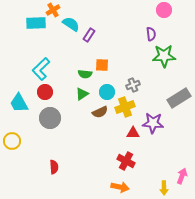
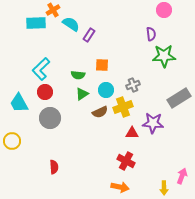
green semicircle: moved 7 px left, 1 px down
cyan circle: moved 1 px left, 2 px up
yellow cross: moved 2 px left
red triangle: moved 1 px left
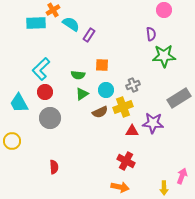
red triangle: moved 2 px up
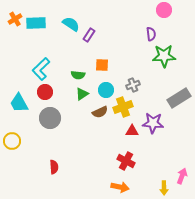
orange cross: moved 38 px left, 9 px down
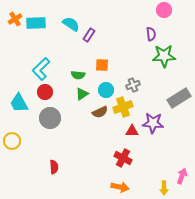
red cross: moved 3 px left, 3 px up
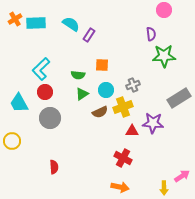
pink arrow: rotated 35 degrees clockwise
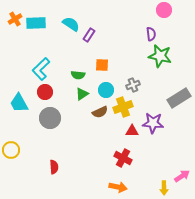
green star: moved 4 px left; rotated 15 degrees clockwise
yellow circle: moved 1 px left, 9 px down
orange arrow: moved 2 px left
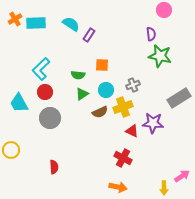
red triangle: rotated 24 degrees clockwise
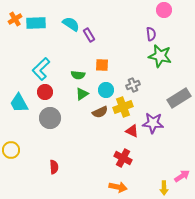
purple rectangle: rotated 64 degrees counterclockwise
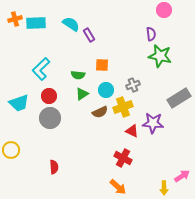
orange cross: rotated 16 degrees clockwise
red circle: moved 4 px right, 4 px down
cyan trapezoid: rotated 80 degrees counterclockwise
orange arrow: rotated 30 degrees clockwise
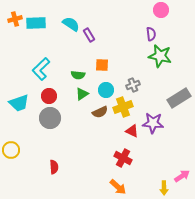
pink circle: moved 3 px left
